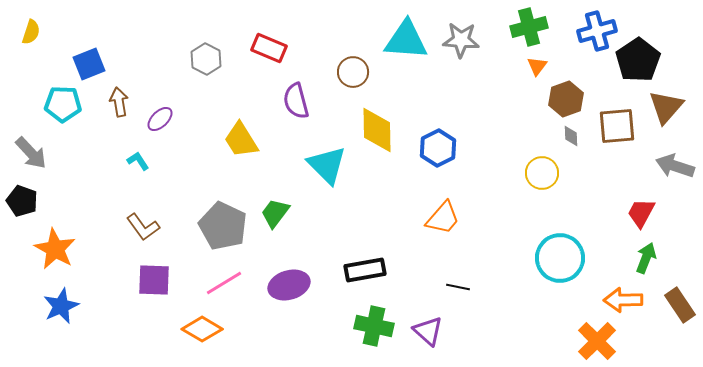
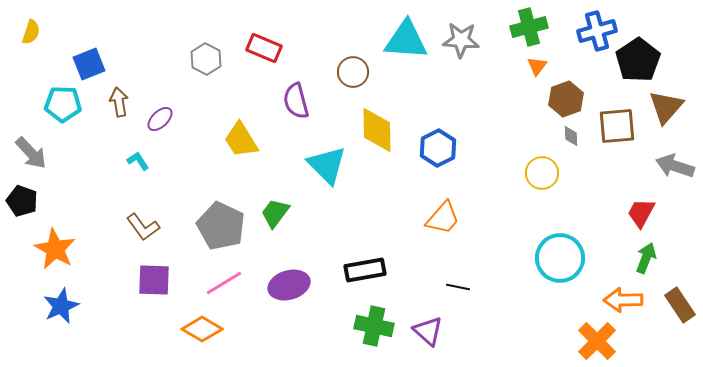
red rectangle at (269, 48): moved 5 px left
gray pentagon at (223, 226): moved 2 px left
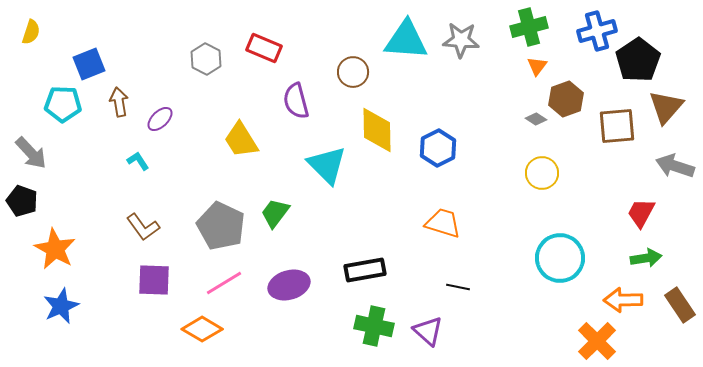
gray diamond at (571, 136): moved 35 px left, 17 px up; rotated 55 degrees counterclockwise
orange trapezoid at (443, 218): moved 5 px down; rotated 114 degrees counterclockwise
green arrow at (646, 258): rotated 60 degrees clockwise
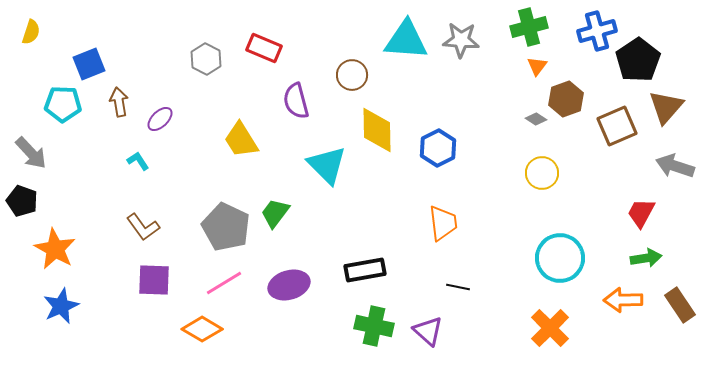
brown circle at (353, 72): moved 1 px left, 3 px down
brown square at (617, 126): rotated 18 degrees counterclockwise
orange trapezoid at (443, 223): rotated 66 degrees clockwise
gray pentagon at (221, 226): moved 5 px right, 1 px down
orange cross at (597, 341): moved 47 px left, 13 px up
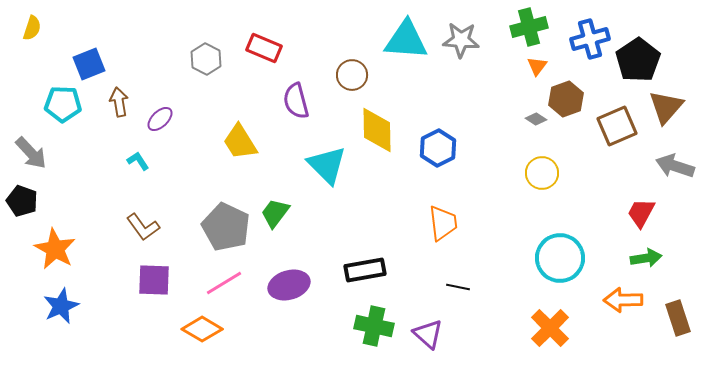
blue cross at (597, 31): moved 7 px left, 8 px down
yellow semicircle at (31, 32): moved 1 px right, 4 px up
yellow trapezoid at (241, 140): moved 1 px left, 2 px down
brown rectangle at (680, 305): moved 2 px left, 13 px down; rotated 16 degrees clockwise
purple triangle at (428, 331): moved 3 px down
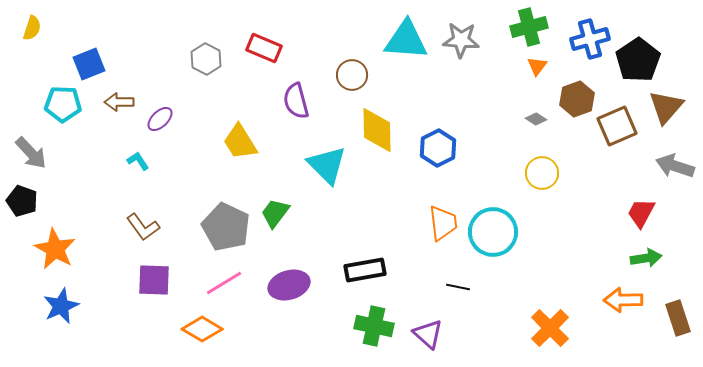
brown hexagon at (566, 99): moved 11 px right
brown arrow at (119, 102): rotated 80 degrees counterclockwise
cyan circle at (560, 258): moved 67 px left, 26 px up
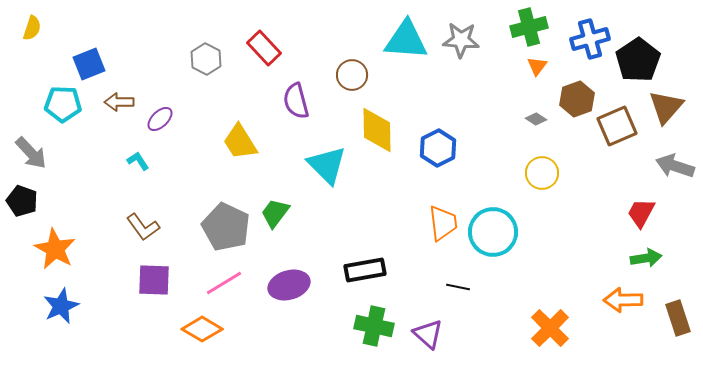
red rectangle at (264, 48): rotated 24 degrees clockwise
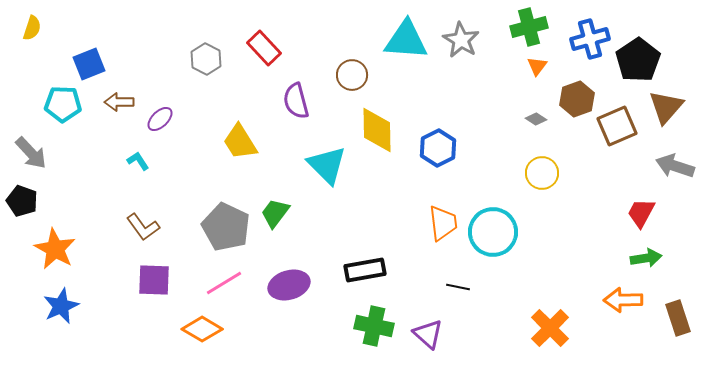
gray star at (461, 40): rotated 27 degrees clockwise
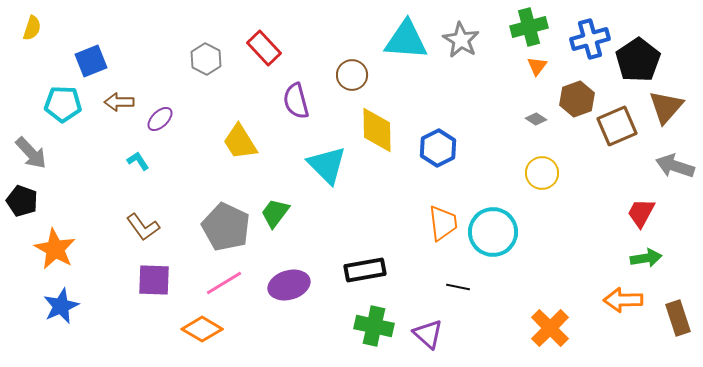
blue square at (89, 64): moved 2 px right, 3 px up
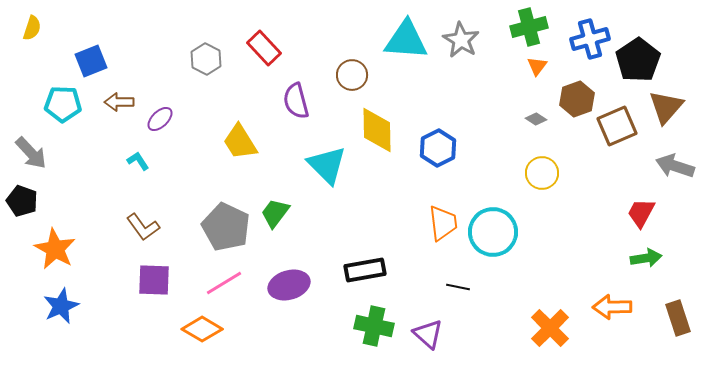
orange arrow at (623, 300): moved 11 px left, 7 px down
